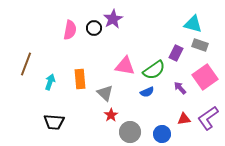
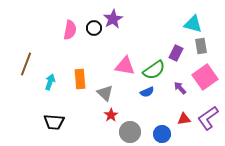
gray rectangle: moved 1 px right, 1 px down; rotated 63 degrees clockwise
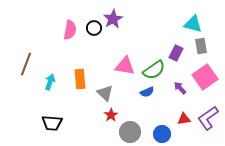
black trapezoid: moved 2 px left, 1 px down
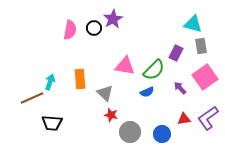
brown line: moved 6 px right, 34 px down; rotated 45 degrees clockwise
green semicircle: rotated 10 degrees counterclockwise
red star: rotated 24 degrees counterclockwise
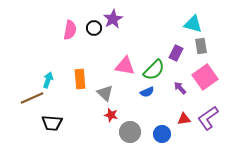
cyan arrow: moved 2 px left, 2 px up
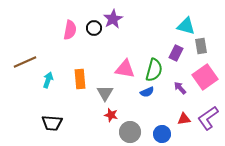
cyan triangle: moved 7 px left, 2 px down
pink triangle: moved 3 px down
green semicircle: rotated 30 degrees counterclockwise
gray triangle: rotated 18 degrees clockwise
brown line: moved 7 px left, 36 px up
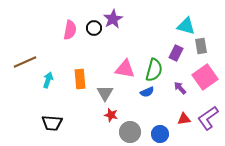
blue circle: moved 2 px left
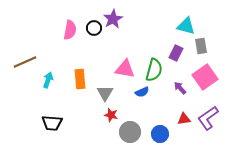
blue semicircle: moved 5 px left
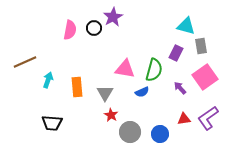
purple star: moved 2 px up
orange rectangle: moved 3 px left, 8 px down
red star: rotated 16 degrees clockwise
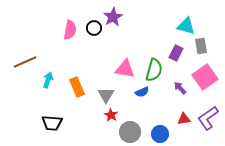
orange rectangle: rotated 18 degrees counterclockwise
gray triangle: moved 1 px right, 2 px down
